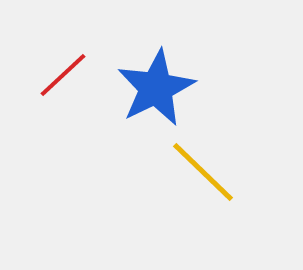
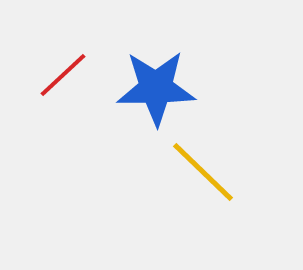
blue star: rotated 26 degrees clockwise
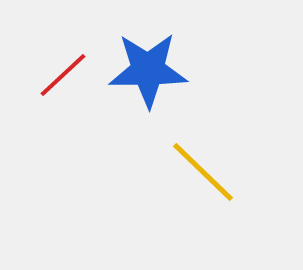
blue star: moved 8 px left, 18 px up
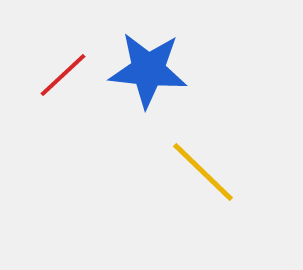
blue star: rotated 6 degrees clockwise
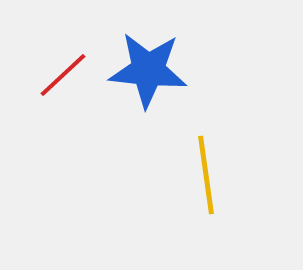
yellow line: moved 3 px right, 3 px down; rotated 38 degrees clockwise
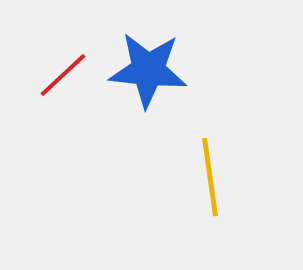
yellow line: moved 4 px right, 2 px down
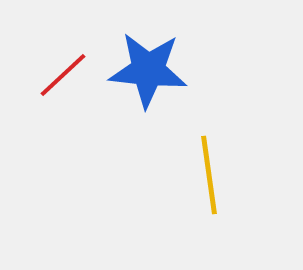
yellow line: moved 1 px left, 2 px up
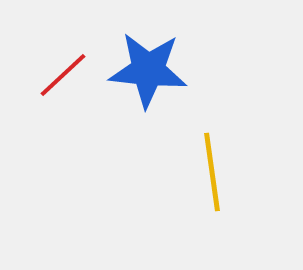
yellow line: moved 3 px right, 3 px up
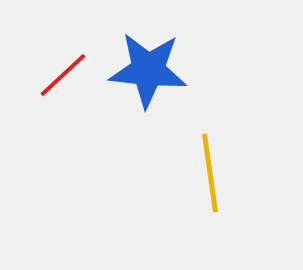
yellow line: moved 2 px left, 1 px down
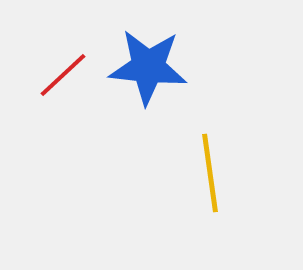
blue star: moved 3 px up
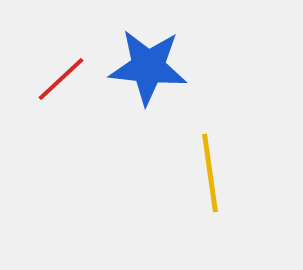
red line: moved 2 px left, 4 px down
